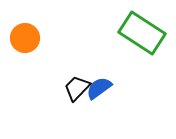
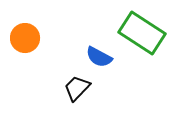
blue semicircle: moved 31 px up; rotated 116 degrees counterclockwise
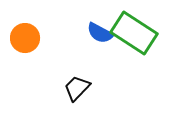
green rectangle: moved 8 px left
blue semicircle: moved 1 px right, 24 px up
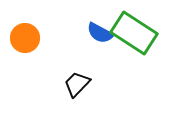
black trapezoid: moved 4 px up
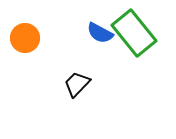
green rectangle: rotated 18 degrees clockwise
